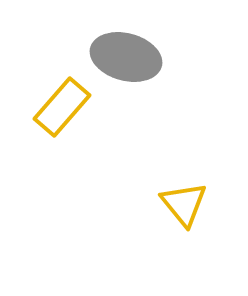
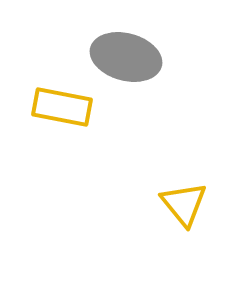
yellow rectangle: rotated 60 degrees clockwise
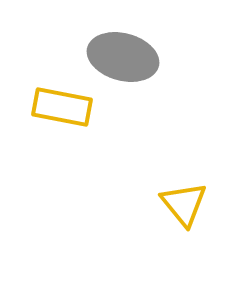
gray ellipse: moved 3 px left
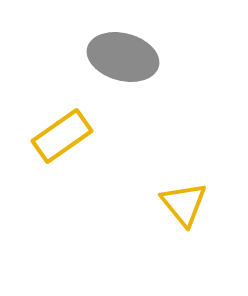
yellow rectangle: moved 29 px down; rotated 46 degrees counterclockwise
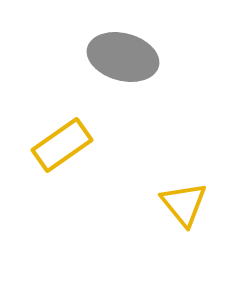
yellow rectangle: moved 9 px down
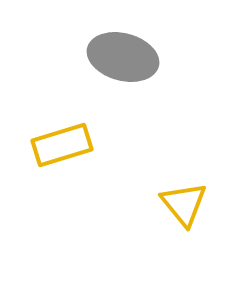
yellow rectangle: rotated 18 degrees clockwise
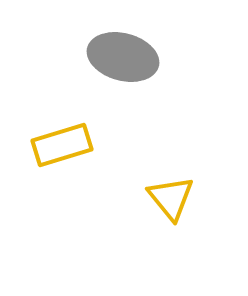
yellow triangle: moved 13 px left, 6 px up
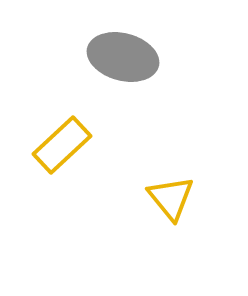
yellow rectangle: rotated 26 degrees counterclockwise
